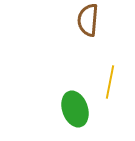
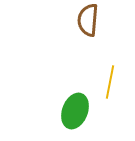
green ellipse: moved 2 px down; rotated 40 degrees clockwise
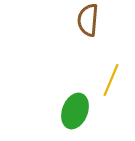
yellow line: moved 1 px right, 2 px up; rotated 12 degrees clockwise
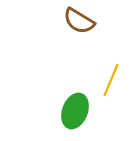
brown semicircle: moved 9 px left, 1 px down; rotated 64 degrees counterclockwise
